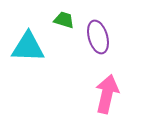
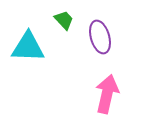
green trapezoid: rotated 30 degrees clockwise
purple ellipse: moved 2 px right
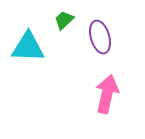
green trapezoid: rotated 90 degrees counterclockwise
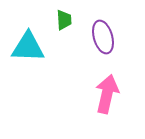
green trapezoid: rotated 130 degrees clockwise
purple ellipse: moved 3 px right
